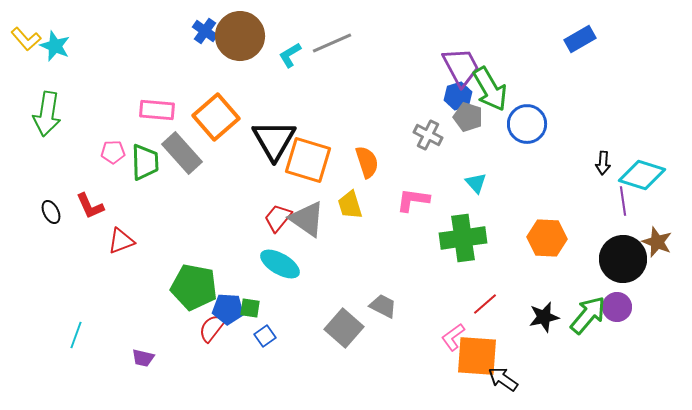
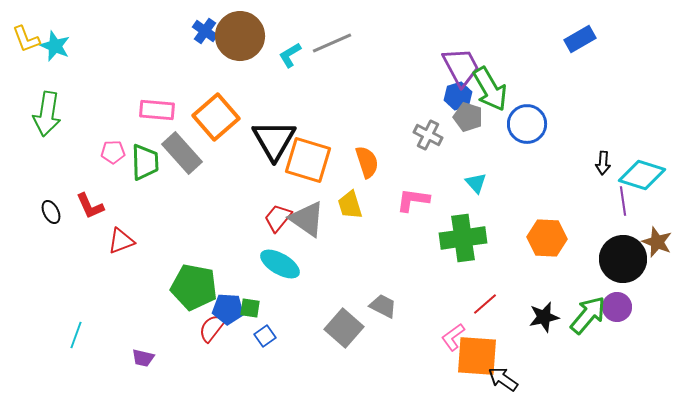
yellow L-shape at (26, 39): rotated 20 degrees clockwise
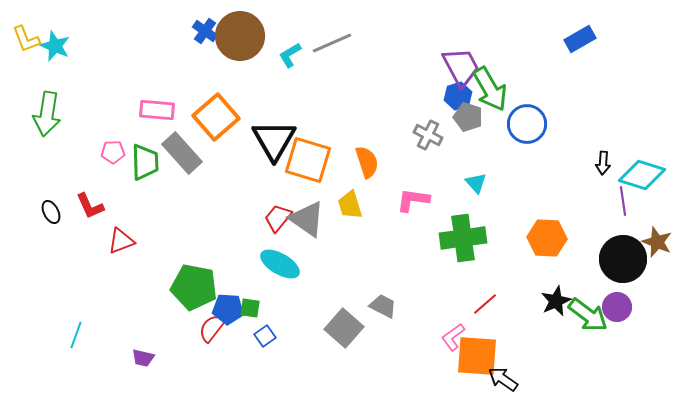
green arrow at (588, 315): rotated 87 degrees clockwise
black star at (544, 317): moved 12 px right, 16 px up; rotated 12 degrees counterclockwise
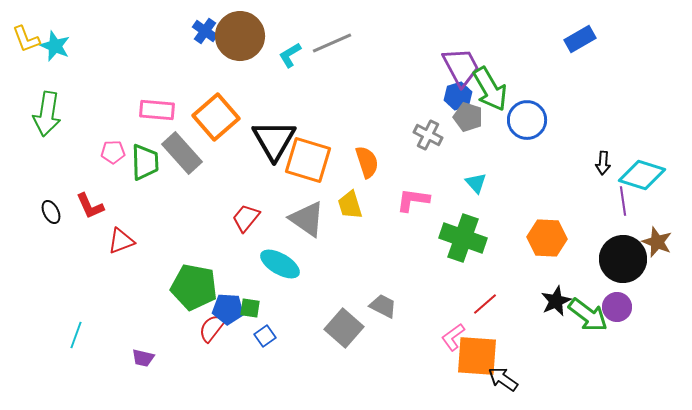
blue circle at (527, 124): moved 4 px up
red trapezoid at (278, 218): moved 32 px left
green cross at (463, 238): rotated 27 degrees clockwise
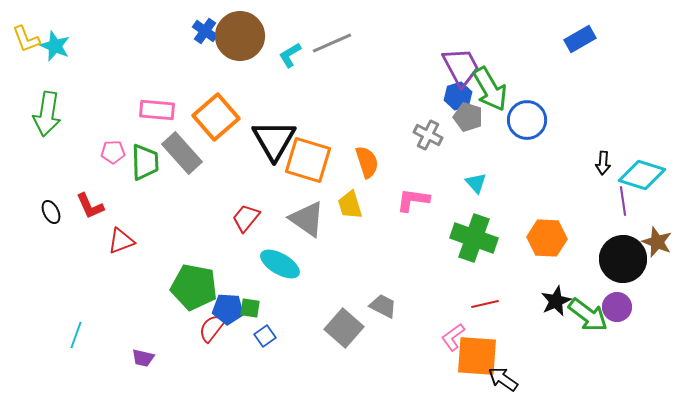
green cross at (463, 238): moved 11 px right
red line at (485, 304): rotated 28 degrees clockwise
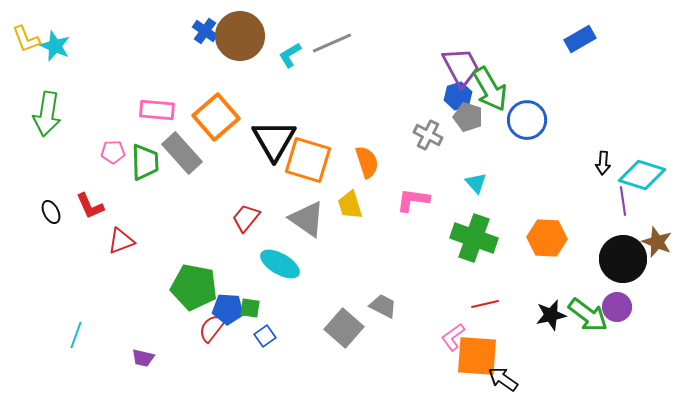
black star at (556, 301): moved 5 px left, 14 px down; rotated 12 degrees clockwise
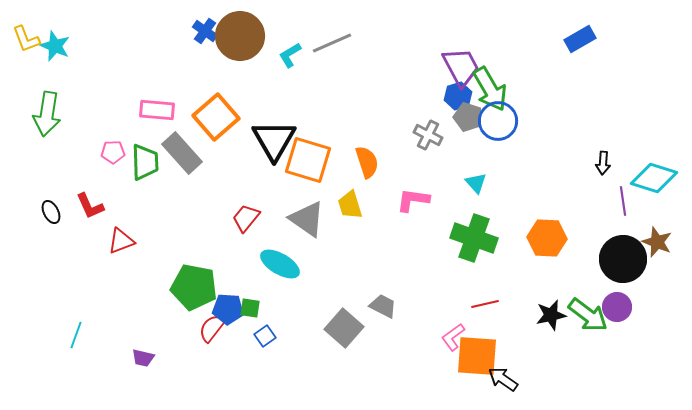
blue circle at (527, 120): moved 29 px left, 1 px down
cyan diamond at (642, 175): moved 12 px right, 3 px down
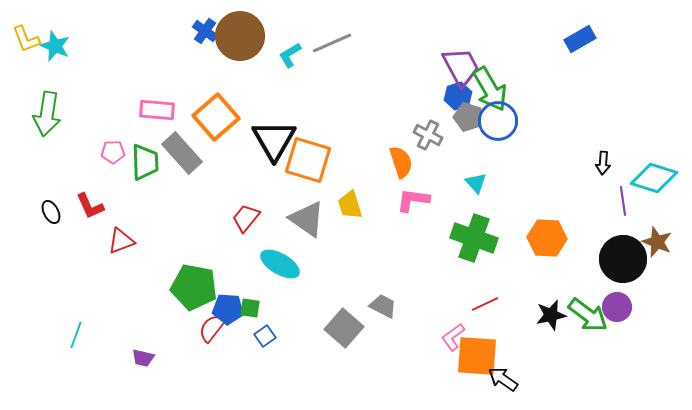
orange semicircle at (367, 162): moved 34 px right
red line at (485, 304): rotated 12 degrees counterclockwise
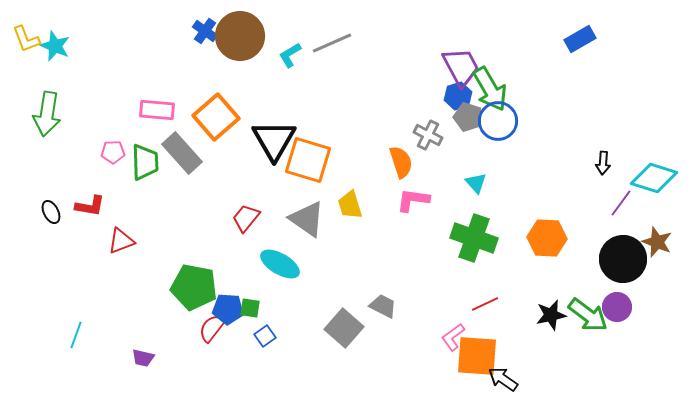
purple line at (623, 201): moved 2 px left, 2 px down; rotated 44 degrees clockwise
red L-shape at (90, 206): rotated 56 degrees counterclockwise
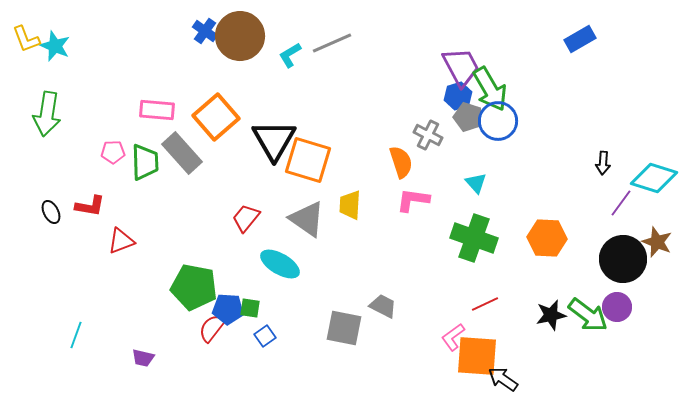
yellow trapezoid at (350, 205): rotated 20 degrees clockwise
gray square at (344, 328): rotated 30 degrees counterclockwise
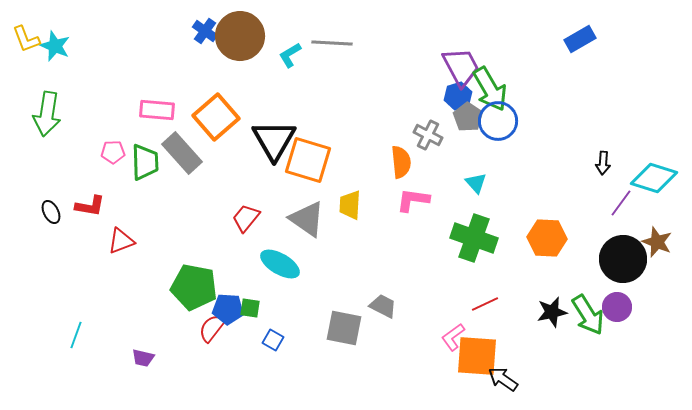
gray line at (332, 43): rotated 27 degrees clockwise
gray pentagon at (468, 117): rotated 16 degrees clockwise
orange semicircle at (401, 162): rotated 12 degrees clockwise
black star at (551, 315): moved 1 px right, 3 px up
green arrow at (588, 315): rotated 21 degrees clockwise
blue square at (265, 336): moved 8 px right, 4 px down; rotated 25 degrees counterclockwise
